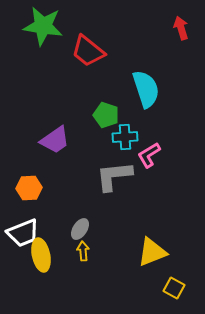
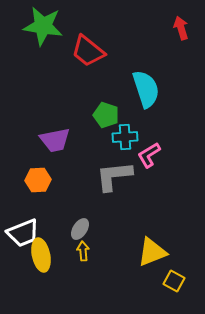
purple trapezoid: rotated 24 degrees clockwise
orange hexagon: moved 9 px right, 8 px up
yellow square: moved 7 px up
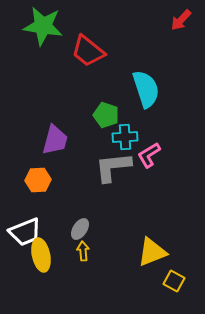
red arrow: moved 8 px up; rotated 120 degrees counterclockwise
purple trapezoid: rotated 64 degrees counterclockwise
gray L-shape: moved 1 px left, 9 px up
white trapezoid: moved 2 px right, 1 px up
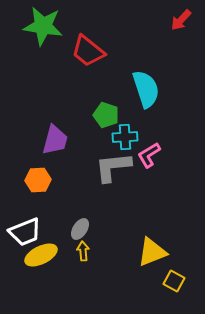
yellow ellipse: rotated 76 degrees clockwise
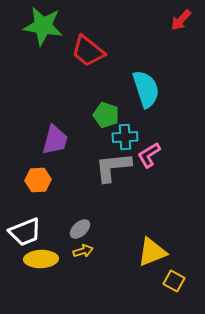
gray ellipse: rotated 15 degrees clockwise
yellow arrow: rotated 78 degrees clockwise
yellow ellipse: moved 4 px down; rotated 24 degrees clockwise
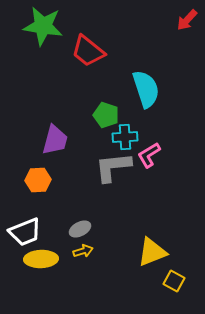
red arrow: moved 6 px right
gray ellipse: rotated 15 degrees clockwise
